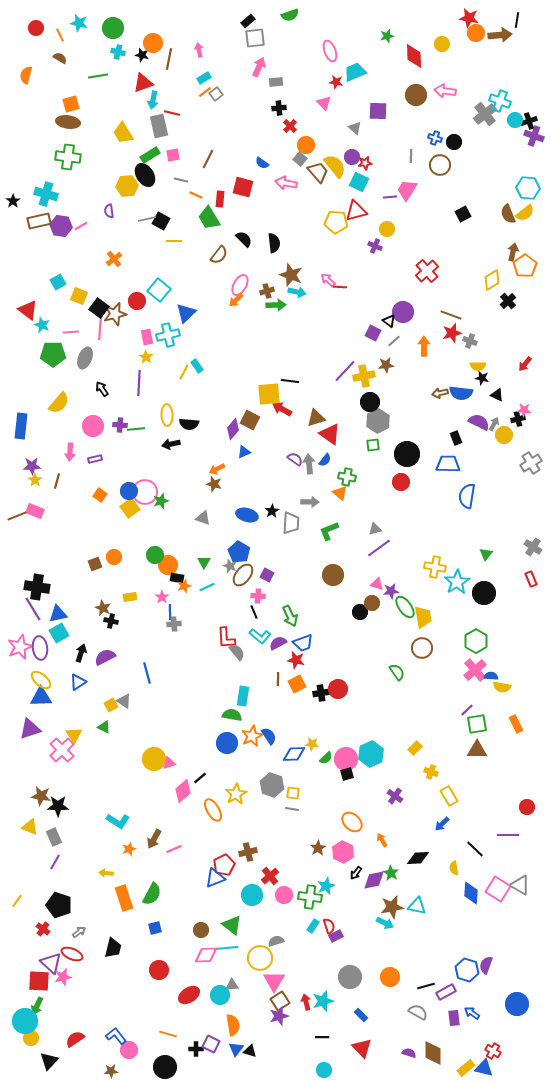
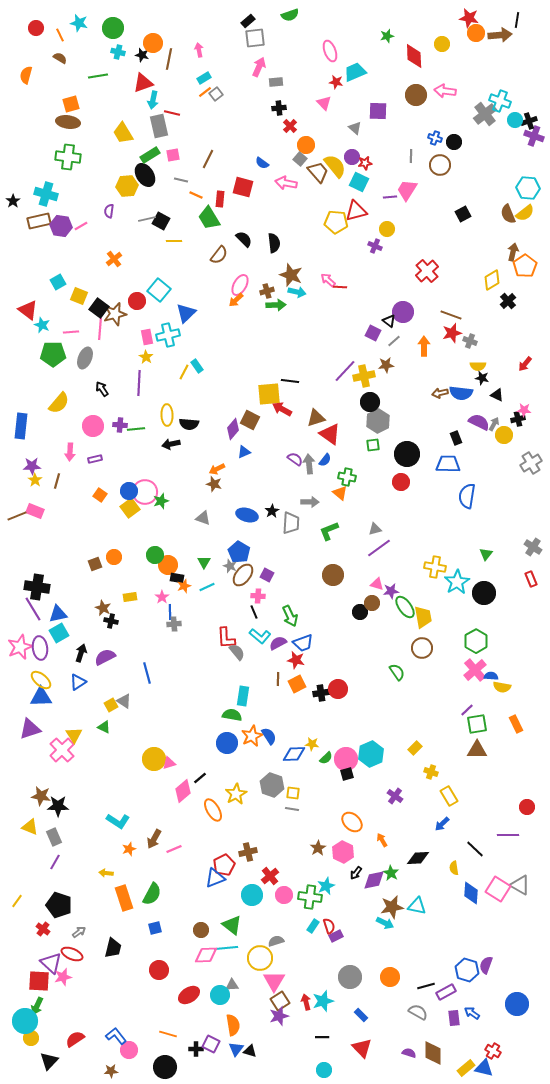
purple semicircle at (109, 211): rotated 16 degrees clockwise
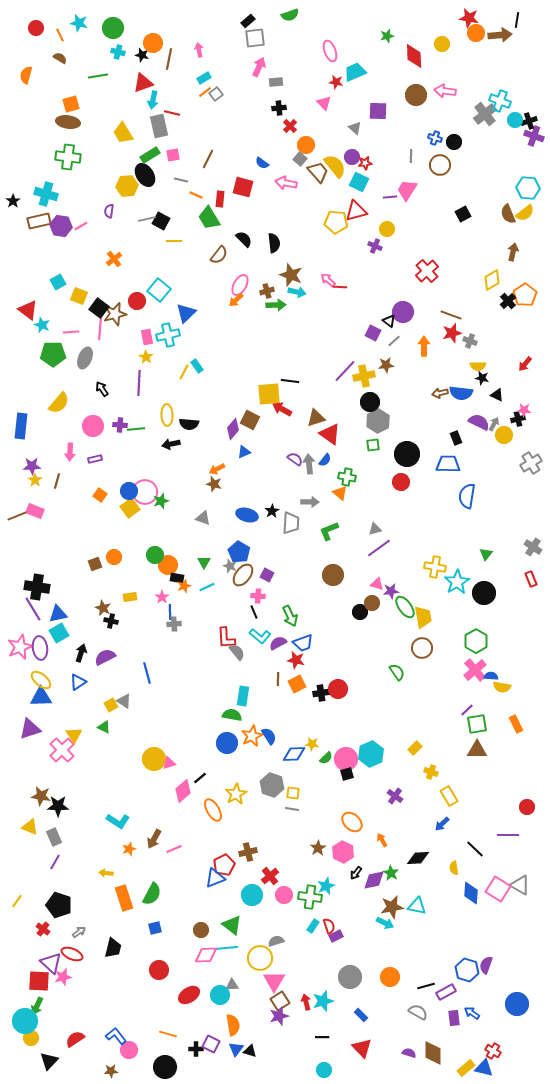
orange pentagon at (525, 266): moved 29 px down
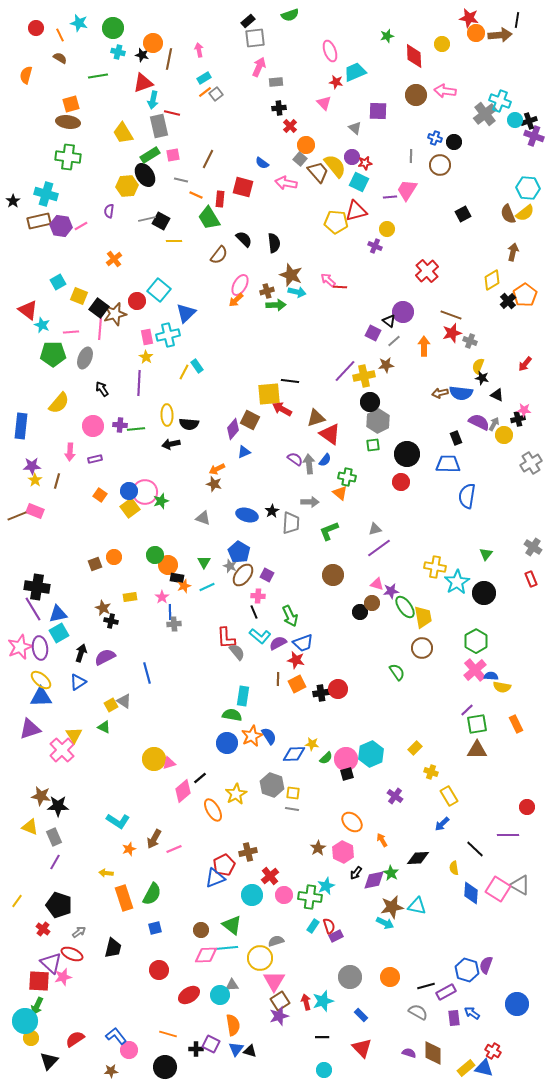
yellow semicircle at (478, 366): rotated 112 degrees clockwise
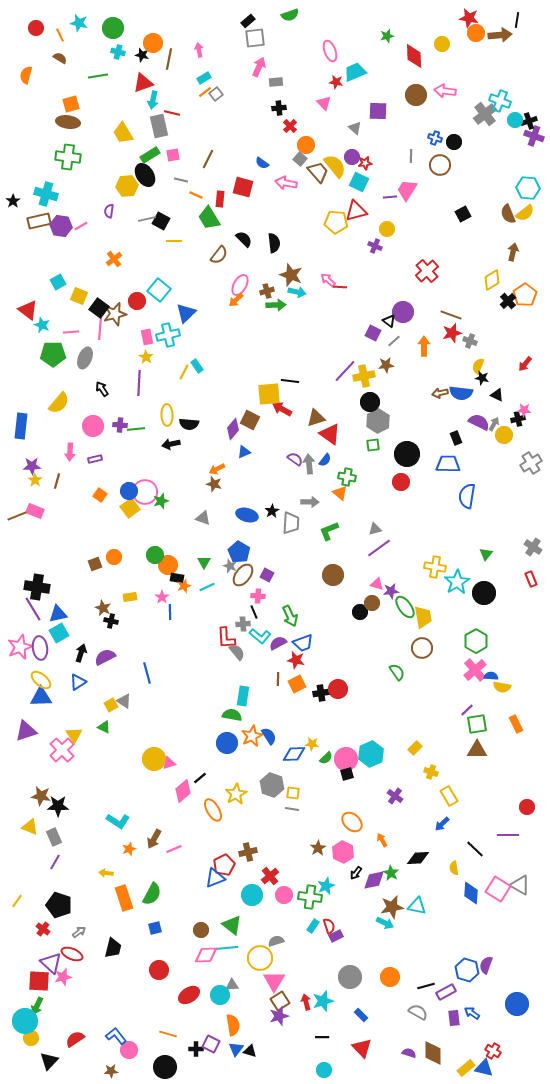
gray cross at (174, 624): moved 69 px right
purple triangle at (30, 729): moved 4 px left, 2 px down
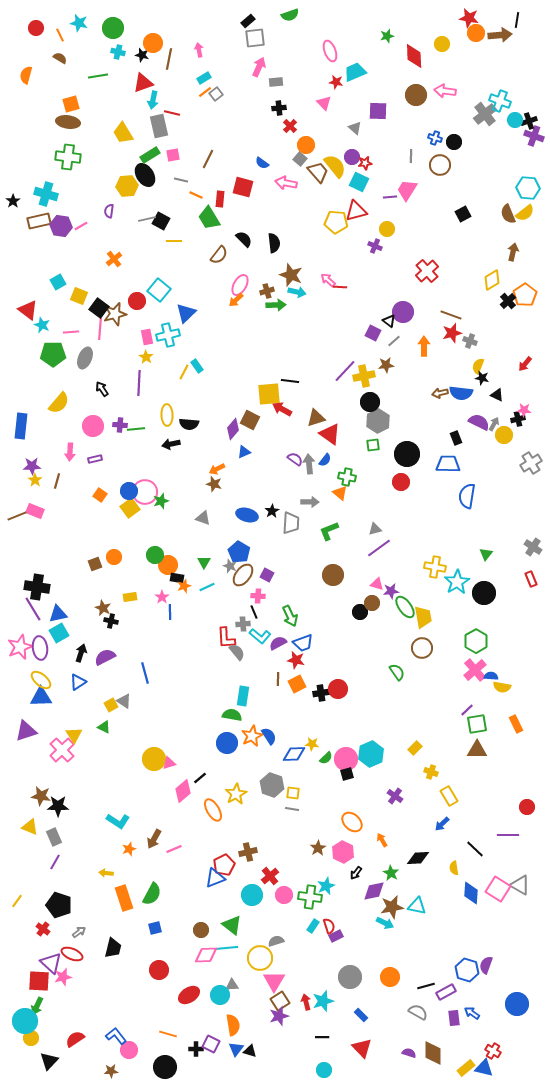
blue line at (147, 673): moved 2 px left
purple diamond at (374, 880): moved 11 px down
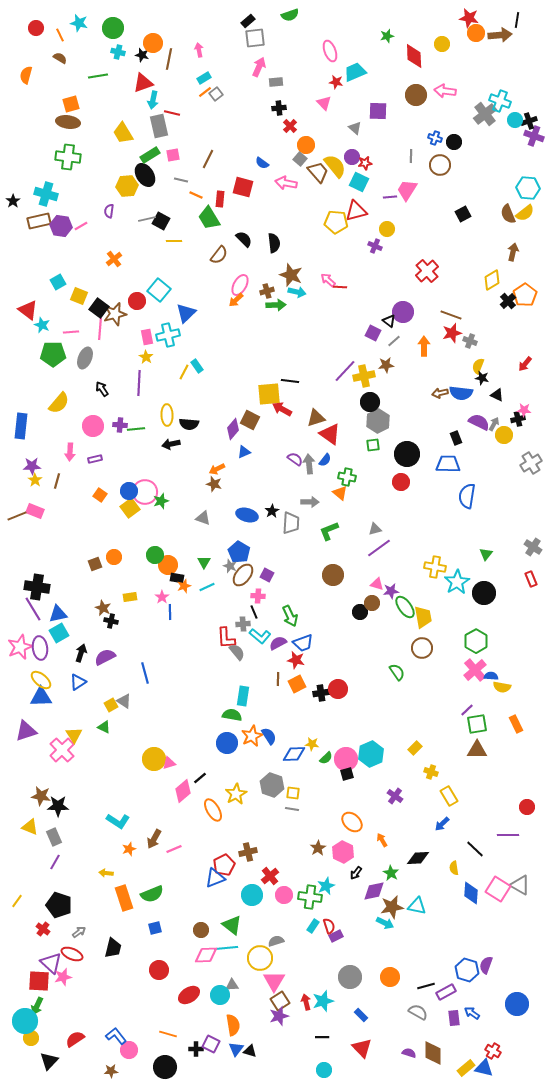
green semicircle at (152, 894): rotated 40 degrees clockwise
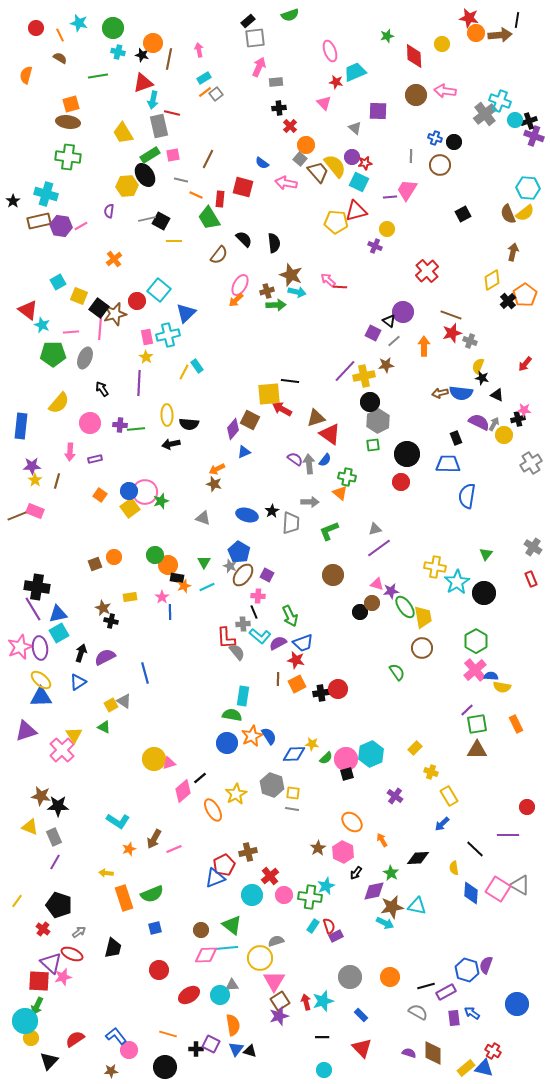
pink circle at (93, 426): moved 3 px left, 3 px up
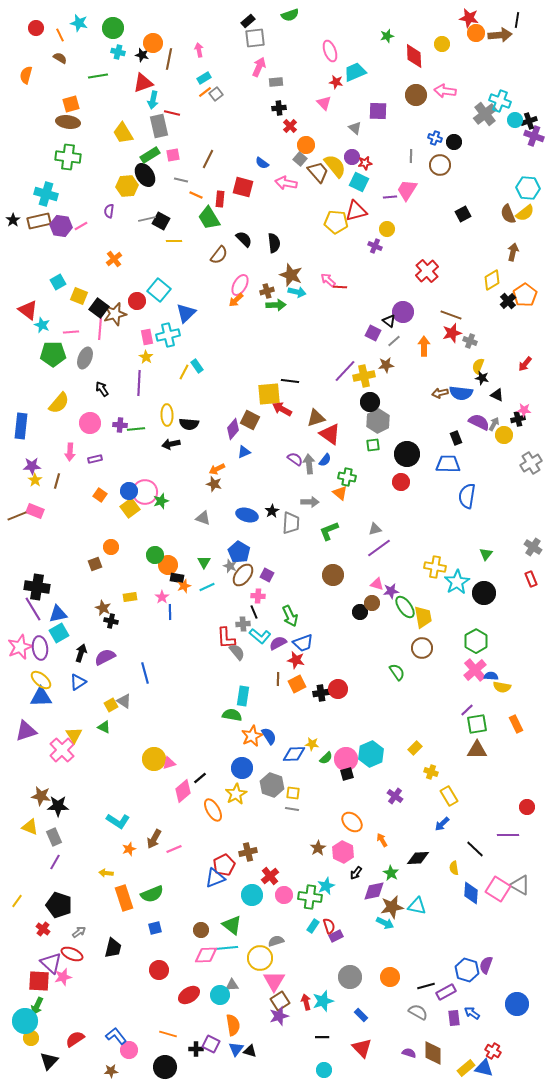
black star at (13, 201): moved 19 px down
orange circle at (114, 557): moved 3 px left, 10 px up
blue circle at (227, 743): moved 15 px right, 25 px down
